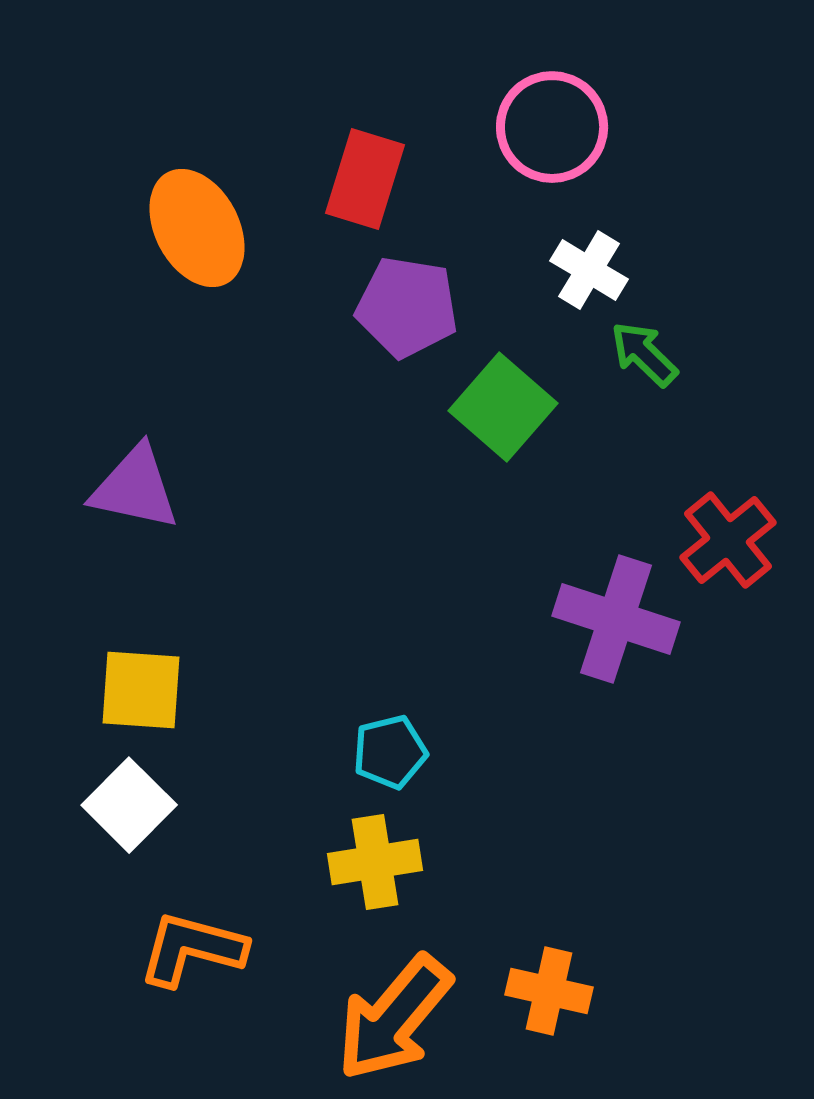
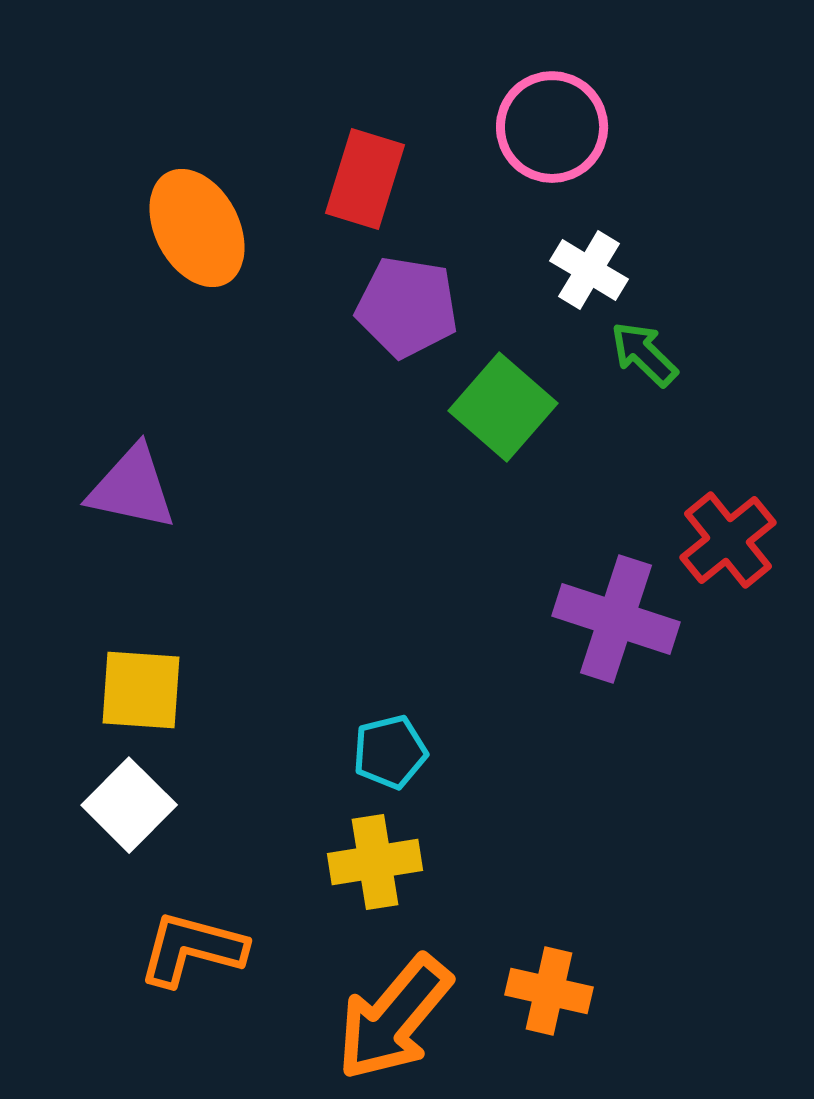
purple triangle: moved 3 px left
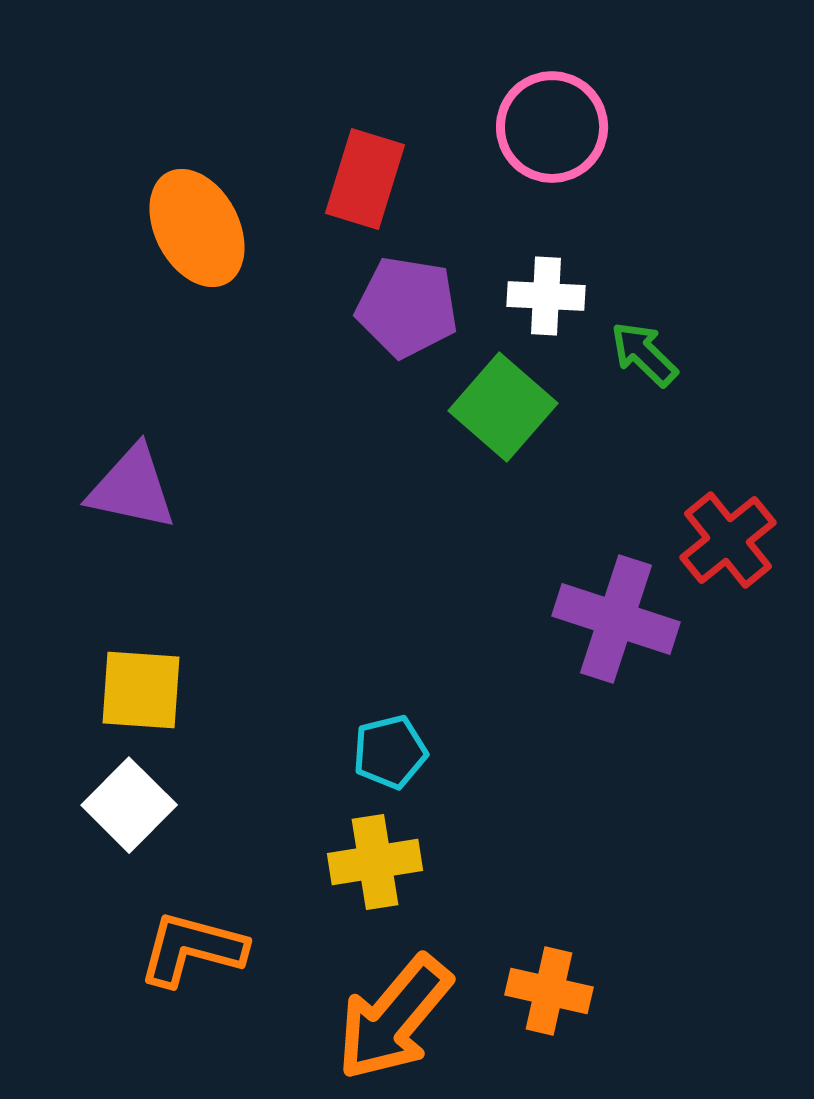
white cross: moved 43 px left, 26 px down; rotated 28 degrees counterclockwise
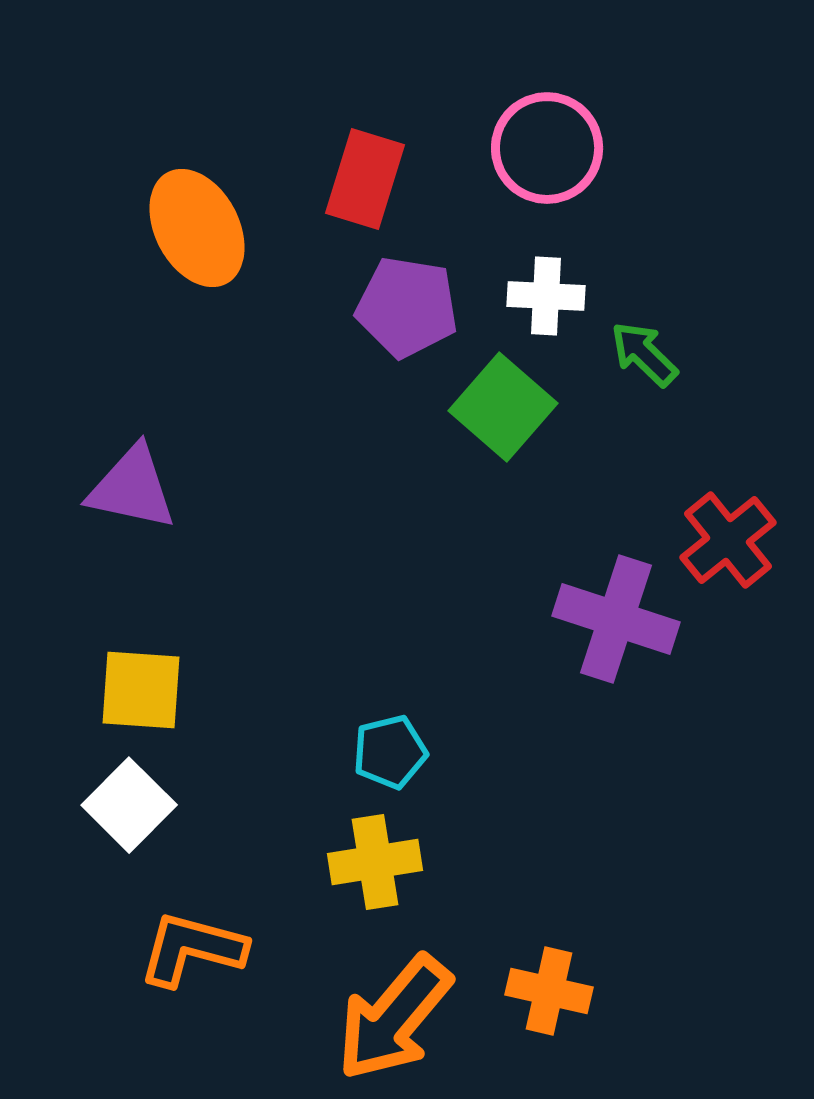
pink circle: moved 5 px left, 21 px down
